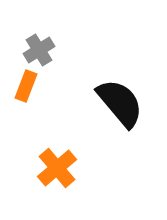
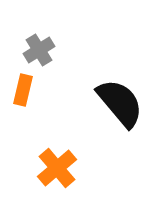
orange rectangle: moved 3 px left, 4 px down; rotated 8 degrees counterclockwise
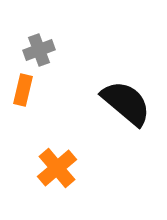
gray cross: rotated 12 degrees clockwise
black semicircle: moved 6 px right; rotated 10 degrees counterclockwise
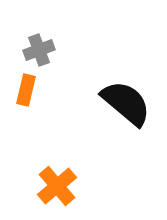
orange rectangle: moved 3 px right
orange cross: moved 18 px down
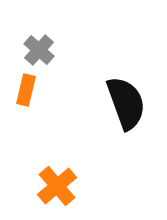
gray cross: rotated 28 degrees counterclockwise
black semicircle: rotated 30 degrees clockwise
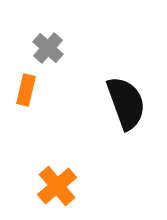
gray cross: moved 9 px right, 2 px up
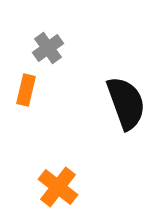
gray cross: rotated 12 degrees clockwise
orange cross: moved 1 px right, 1 px down; rotated 12 degrees counterclockwise
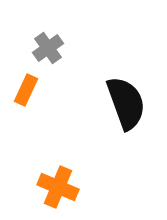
orange rectangle: rotated 12 degrees clockwise
orange cross: rotated 15 degrees counterclockwise
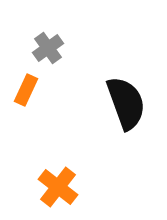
orange cross: rotated 15 degrees clockwise
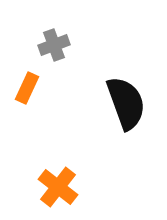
gray cross: moved 6 px right, 3 px up; rotated 16 degrees clockwise
orange rectangle: moved 1 px right, 2 px up
